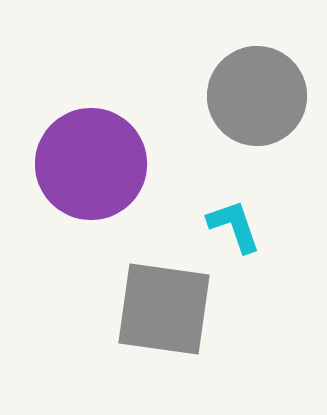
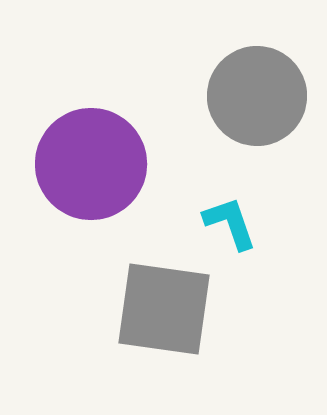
cyan L-shape: moved 4 px left, 3 px up
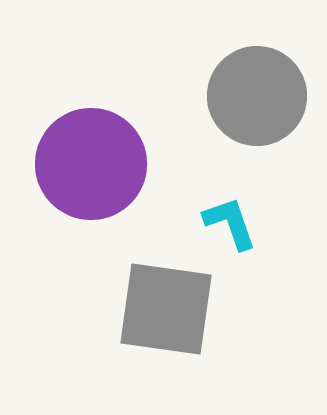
gray square: moved 2 px right
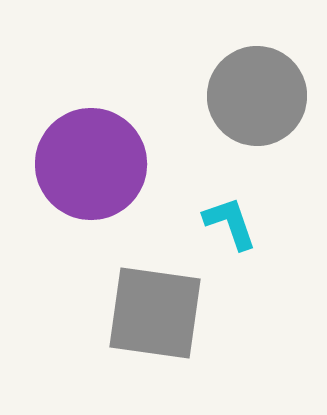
gray square: moved 11 px left, 4 px down
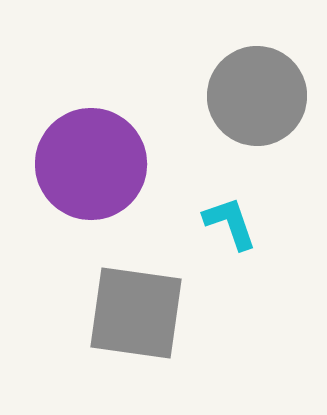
gray square: moved 19 px left
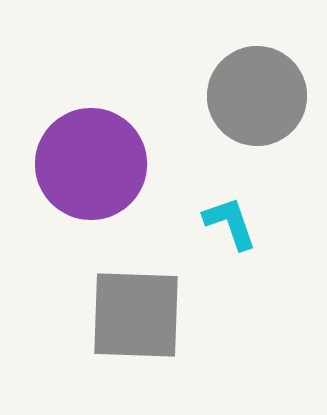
gray square: moved 2 px down; rotated 6 degrees counterclockwise
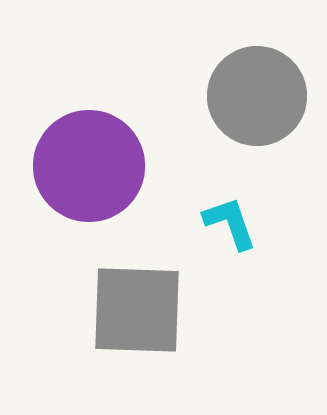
purple circle: moved 2 px left, 2 px down
gray square: moved 1 px right, 5 px up
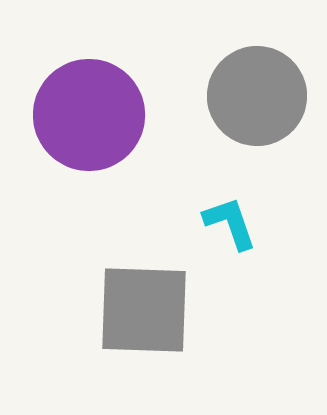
purple circle: moved 51 px up
gray square: moved 7 px right
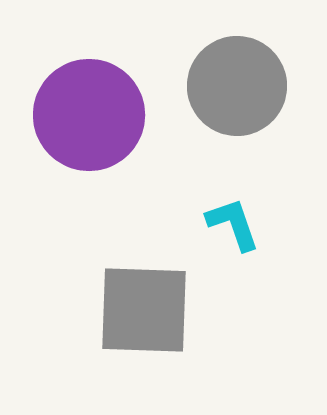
gray circle: moved 20 px left, 10 px up
cyan L-shape: moved 3 px right, 1 px down
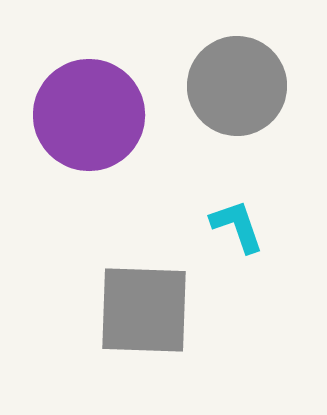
cyan L-shape: moved 4 px right, 2 px down
